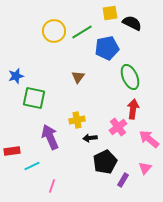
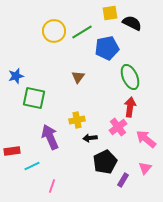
red arrow: moved 3 px left, 2 px up
pink arrow: moved 3 px left
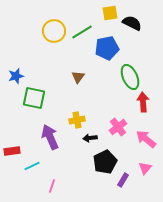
red arrow: moved 13 px right, 5 px up; rotated 12 degrees counterclockwise
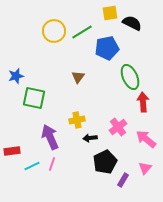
pink line: moved 22 px up
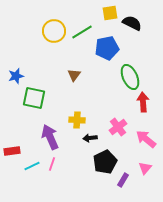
brown triangle: moved 4 px left, 2 px up
yellow cross: rotated 14 degrees clockwise
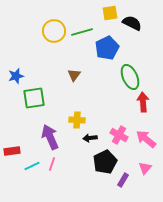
green line: rotated 15 degrees clockwise
blue pentagon: rotated 15 degrees counterclockwise
green square: rotated 20 degrees counterclockwise
pink cross: moved 1 px right, 8 px down; rotated 24 degrees counterclockwise
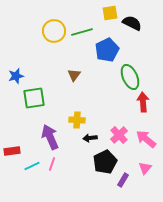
blue pentagon: moved 2 px down
pink cross: rotated 18 degrees clockwise
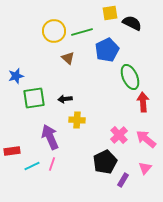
brown triangle: moved 6 px left, 17 px up; rotated 24 degrees counterclockwise
black arrow: moved 25 px left, 39 px up
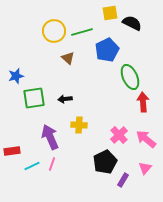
yellow cross: moved 2 px right, 5 px down
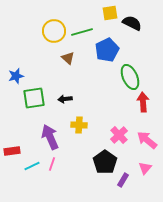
pink arrow: moved 1 px right, 1 px down
black pentagon: rotated 10 degrees counterclockwise
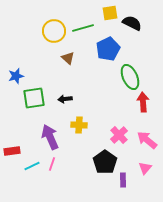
green line: moved 1 px right, 4 px up
blue pentagon: moved 1 px right, 1 px up
purple rectangle: rotated 32 degrees counterclockwise
